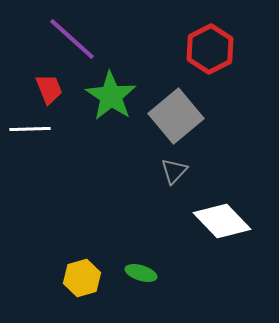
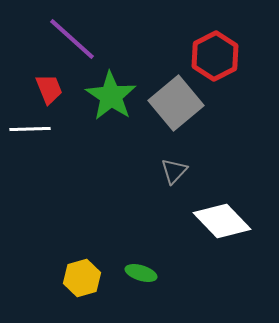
red hexagon: moved 5 px right, 7 px down
gray square: moved 13 px up
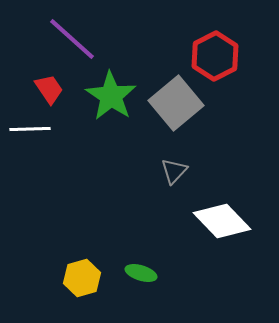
red trapezoid: rotated 12 degrees counterclockwise
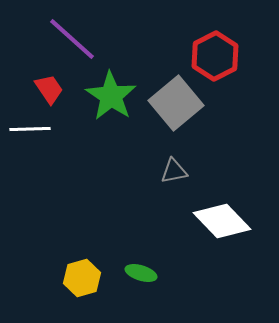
gray triangle: rotated 36 degrees clockwise
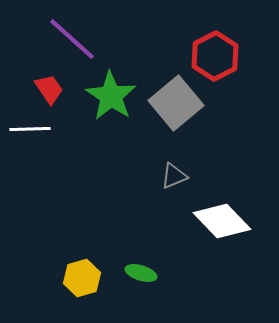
gray triangle: moved 5 px down; rotated 12 degrees counterclockwise
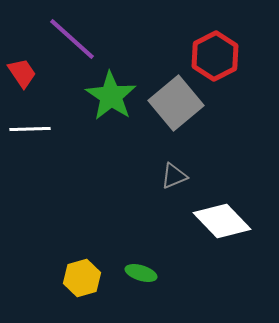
red trapezoid: moved 27 px left, 16 px up
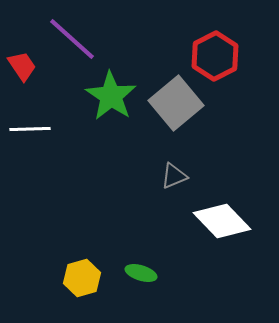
red trapezoid: moved 7 px up
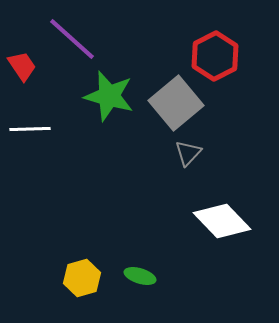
green star: moved 2 px left; rotated 18 degrees counterclockwise
gray triangle: moved 14 px right, 23 px up; rotated 24 degrees counterclockwise
green ellipse: moved 1 px left, 3 px down
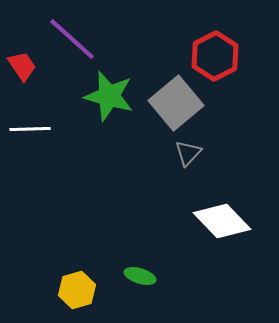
yellow hexagon: moved 5 px left, 12 px down
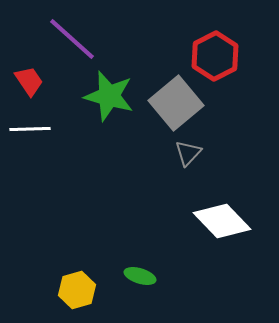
red trapezoid: moved 7 px right, 15 px down
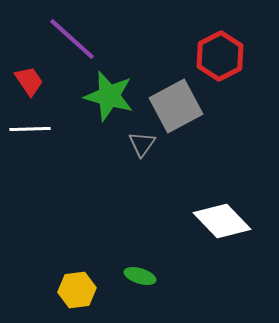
red hexagon: moved 5 px right
gray square: moved 3 px down; rotated 12 degrees clockwise
gray triangle: moved 46 px left, 9 px up; rotated 8 degrees counterclockwise
yellow hexagon: rotated 9 degrees clockwise
